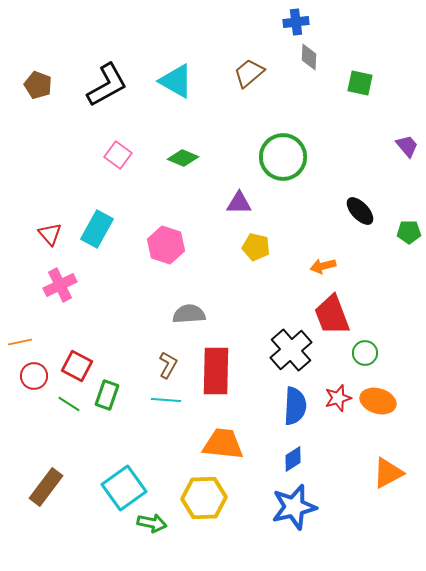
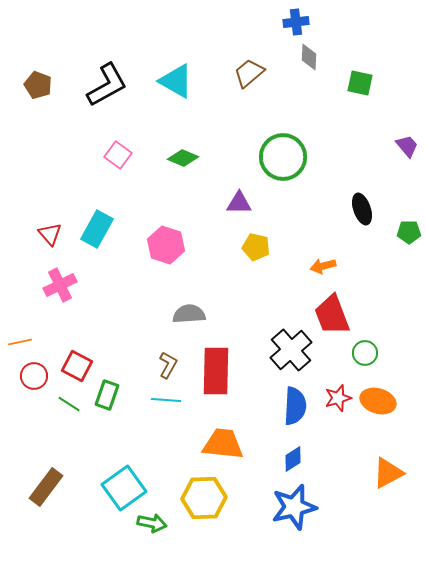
black ellipse at (360, 211): moved 2 px right, 2 px up; rotated 24 degrees clockwise
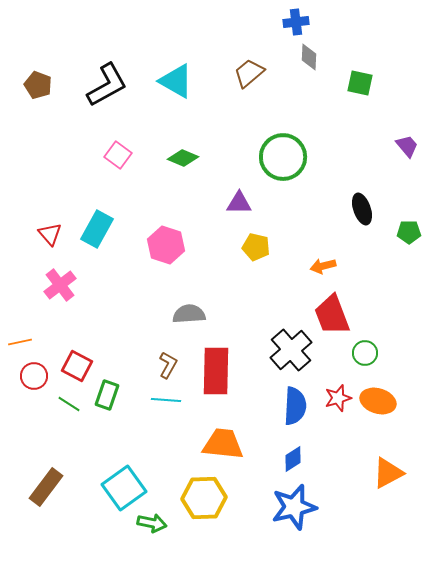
pink cross at (60, 285): rotated 12 degrees counterclockwise
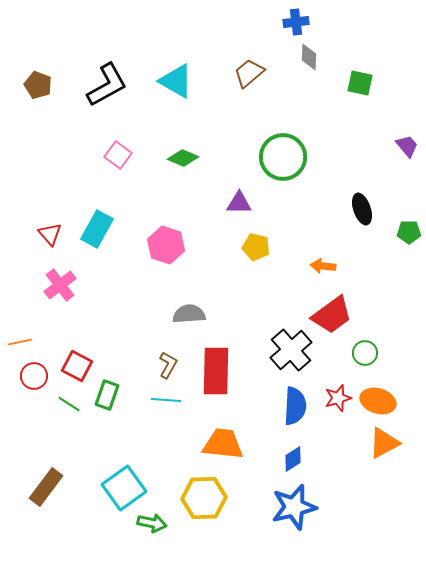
orange arrow at (323, 266): rotated 20 degrees clockwise
red trapezoid at (332, 315): rotated 105 degrees counterclockwise
orange triangle at (388, 473): moved 4 px left, 30 px up
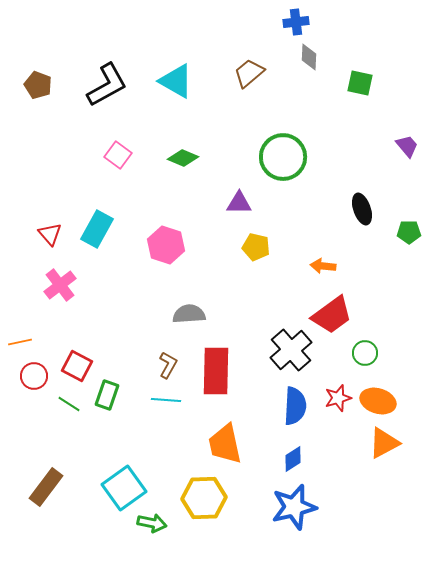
orange trapezoid at (223, 444): moved 2 px right; rotated 108 degrees counterclockwise
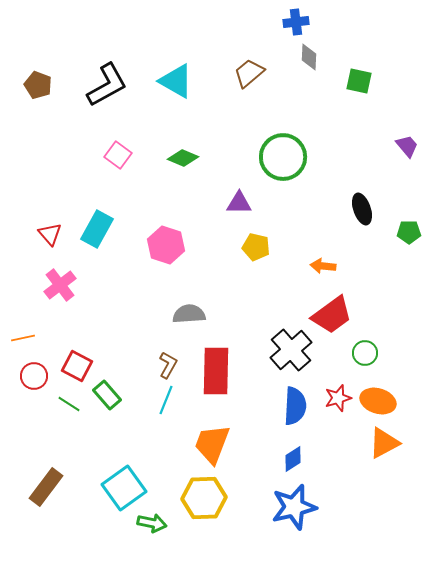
green square at (360, 83): moved 1 px left, 2 px up
orange line at (20, 342): moved 3 px right, 4 px up
green rectangle at (107, 395): rotated 60 degrees counterclockwise
cyan line at (166, 400): rotated 72 degrees counterclockwise
orange trapezoid at (225, 444): moved 13 px left; rotated 33 degrees clockwise
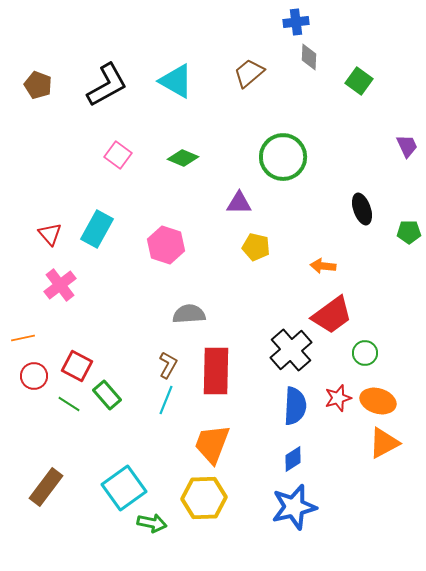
green square at (359, 81): rotated 24 degrees clockwise
purple trapezoid at (407, 146): rotated 15 degrees clockwise
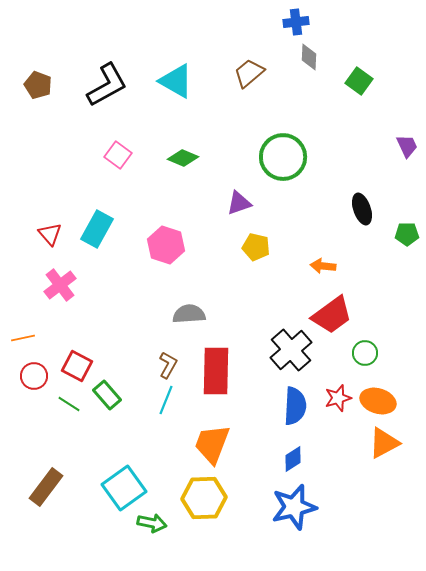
purple triangle at (239, 203): rotated 20 degrees counterclockwise
green pentagon at (409, 232): moved 2 px left, 2 px down
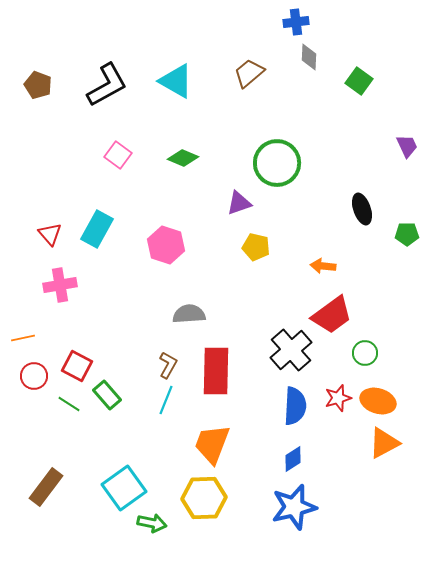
green circle at (283, 157): moved 6 px left, 6 px down
pink cross at (60, 285): rotated 28 degrees clockwise
